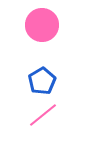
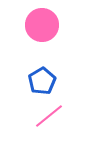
pink line: moved 6 px right, 1 px down
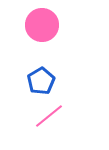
blue pentagon: moved 1 px left
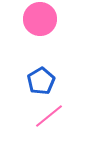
pink circle: moved 2 px left, 6 px up
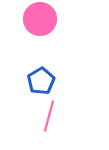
pink line: rotated 36 degrees counterclockwise
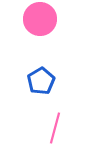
pink line: moved 6 px right, 12 px down
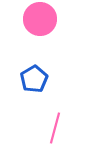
blue pentagon: moved 7 px left, 2 px up
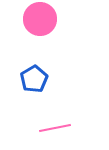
pink line: rotated 64 degrees clockwise
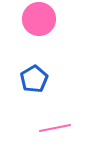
pink circle: moved 1 px left
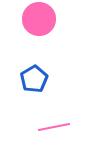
pink line: moved 1 px left, 1 px up
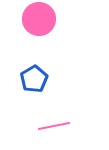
pink line: moved 1 px up
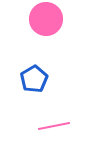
pink circle: moved 7 px right
